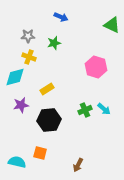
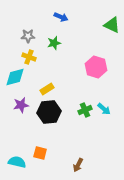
black hexagon: moved 8 px up
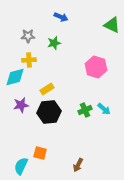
yellow cross: moved 3 px down; rotated 24 degrees counterclockwise
cyan semicircle: moved 4 px right, 4 px down; rotated 78 degrees counterclockwise
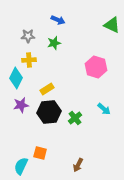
blue arrow: moved 3 px left, 3 px down
cyan diamond: moved 1 px right, 1 px down; rotated 50 degrees counterclockwise
green cross: moved 10 px left, 8 px down; rotated 16 degrees counterclockwise
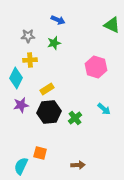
yellow cross: moved 1 px right
brown arrow: rotated 120 degrees counterclockwise
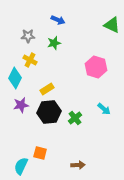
yellow cross: rotated 32 degrees clockwise
cyan diamond: moved 1 px left
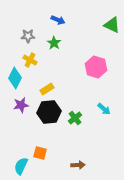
green star: rotated 24 degrees counterclockwise
